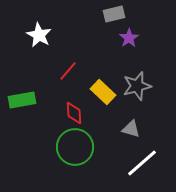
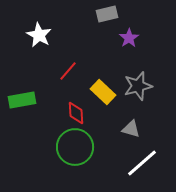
gray rectangle: moved 7 px left
gray star: moved 1 px right
red diamond: moved 2 px right
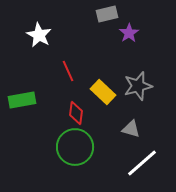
purple star: moved 5 px up
red line: rotated 65 degrees counterclockwise
red diamond: rotated 10 degrees clockwise
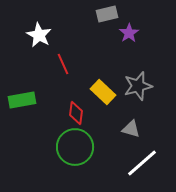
red line: moved 5 px left, 7 px up
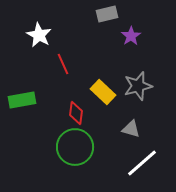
purple star: moved 2 px right, 3 px down
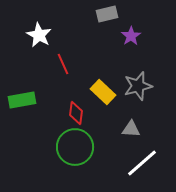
gray triangle: rotated 12 degrees counterclockwise
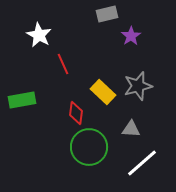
green circle: moved 14 px right
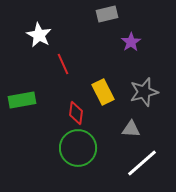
purple star: moved 6 px down
gray star: moved 6 px right, 6 px down
yellow rectangle: rotated 20 degrees clockwise
green circle: moved 11 px left, 1 px down
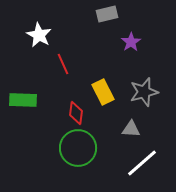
green rectangle: moved 1 px right; rotated 12 degrees clockwise
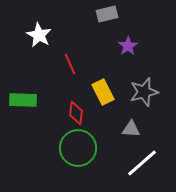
purple star: moved 3 px left, 4 px down
red line: moved 7 px right
